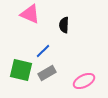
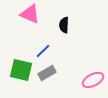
pink ellipse: moved 9 px right, 1 px up
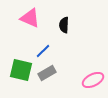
pink triangle: moved 4 px down
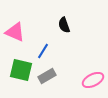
pink triangle: moved 15 px left, 14 px down
black semicircle: rotated 21 degrees counterclockwise
blue line: rotated 14 degrees counterclockwise
gray rectangle: moved 3 px down
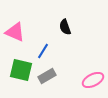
black semicircle: moved 1 px right, 2 px down
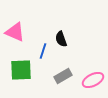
black semicircle: moved 4 px left, 12 px down
blue line: rotated 14 degrees counterclockwise
green square: rotated 15 degrees counterclockwise
gray rectangle: moved 16 px right
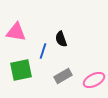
pink triangle: moved 1 px right; rotated 15 degrees counterclockwise
green square: rotated 10 degrees counterclockwise
pink ellipse: moved 1 px right
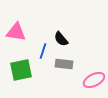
black semicircle: rotated 21 degrees counterclockwise
gray rectangle: moved 1 px right, 12 px up; rotated 36 degrees clockwise
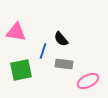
pink ellipse: moved 6 px left, 1 px down
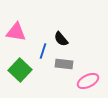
green square: moved 1 px left; rotated 35 degrees counterclockwise
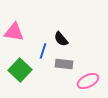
pink triangle: moved 2 px left
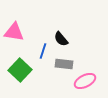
pink ellipse: moved 3 px left
